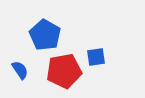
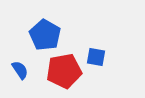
blue square: rotated 18 degrees clockwise
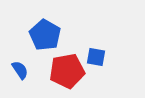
red pentagon: moved 3 px right
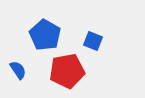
blue square: moved 3 px left, 16 px up; rotated 12 degrees clockwise
blue semicircle: moved 2 px left
